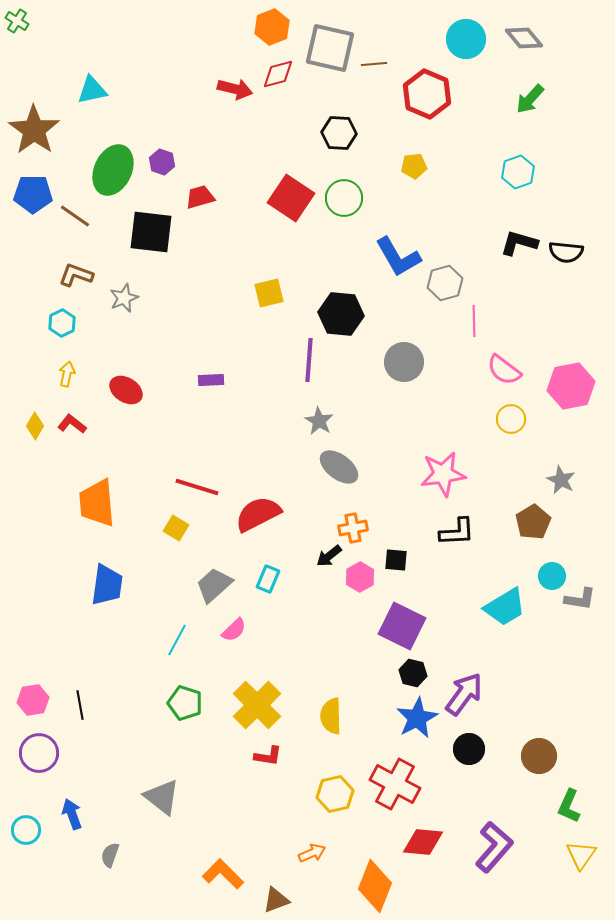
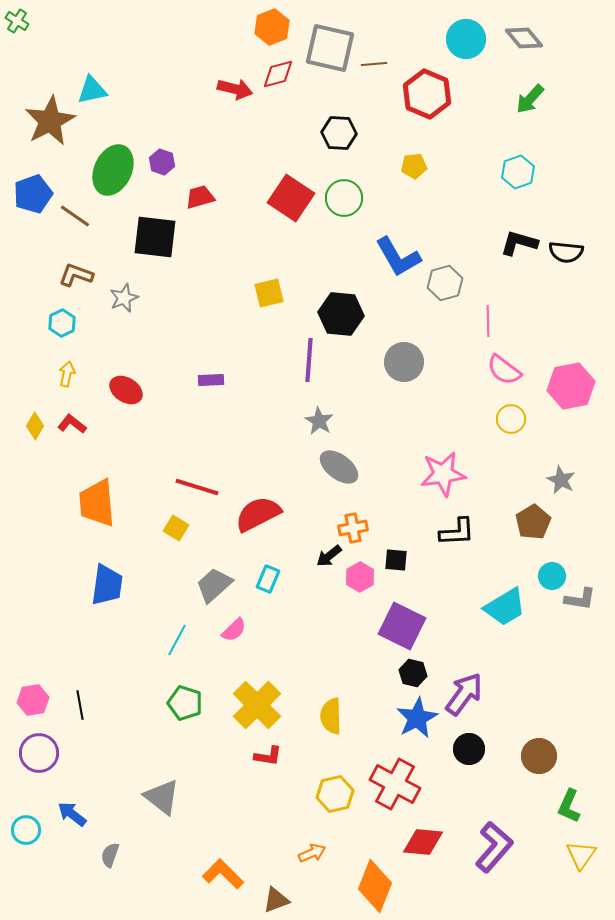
brown star at (34, 130): moved 16 px right, 9 px up; rotated 9 degrees clockwise
blue pentagon at (33, 194): rotated 21 degrees counterclockwise
black square at (151, 232): moved 4 px right, 5 px down
pink line at (474, 321): moved 14 px right
blue arrow at (72, 814): rotated 32 degrees counterclockwise
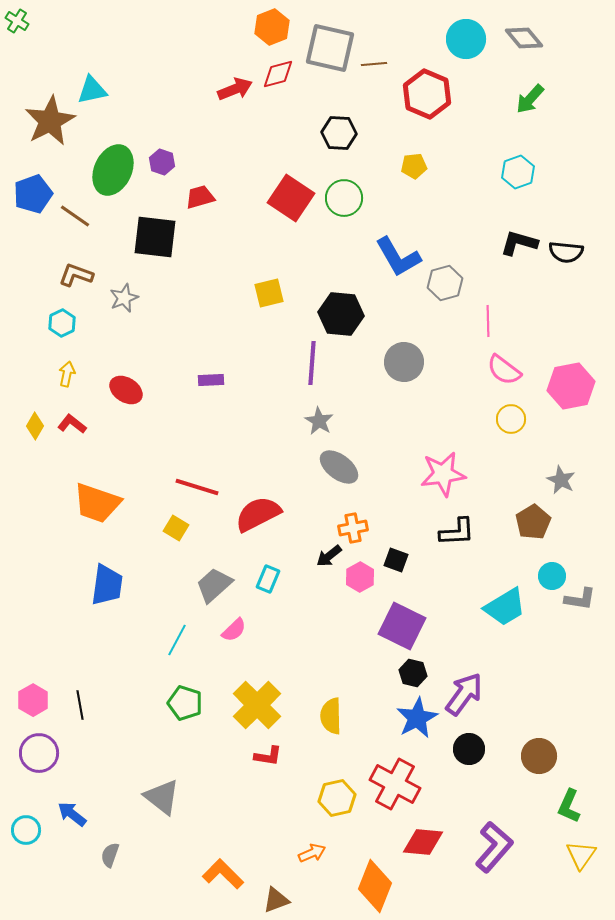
red arrow at (235, 89): rotated 36 degrees counterclockwise
purple line at (309, 360): moved 3 px right, 3 px down
orange trapezoid at (97, 503): rotated 66 degrees counterclockwise
black square at (396, 560): rotated 15 degrees clockwise
pink hexagon at (33, 700): rotated 20 degrees counterclockwise
yellow hexagon at (335, 794): moved 2 px right, 4 px down
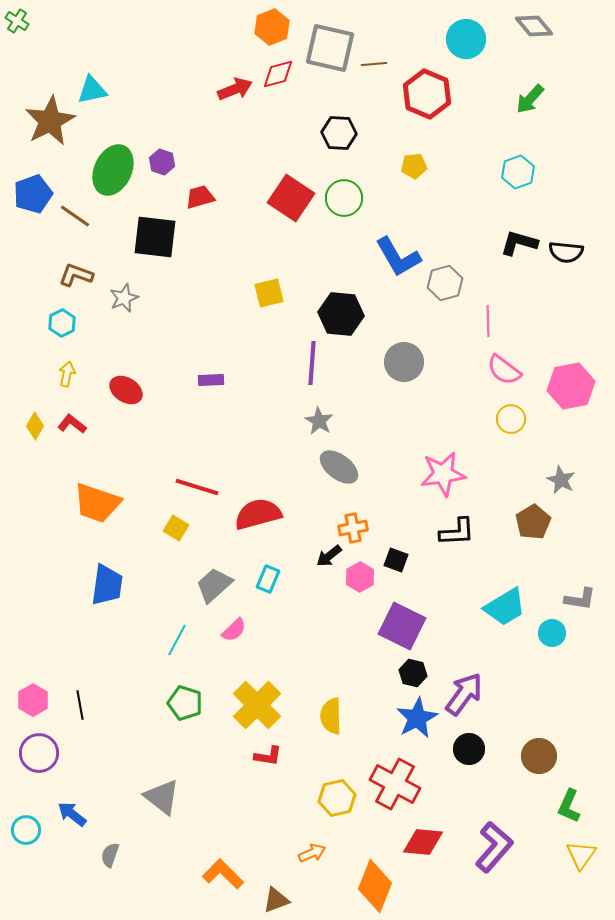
gray diamond at (524, 38): moved 10 px right, 12 px up
red semicircle at (258, 514): rotated 12 degrees clockwise
cyan circle at (552, 576): moved 57 px down
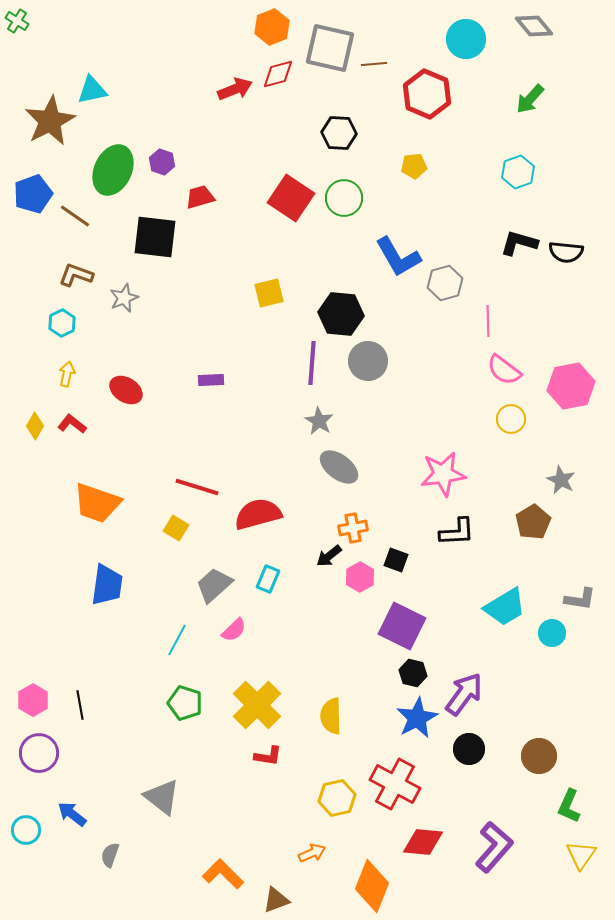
gray circle at (404, 362): moved 36 px left, 1 px up
orange diamond at (375, 886): moved 3 px left
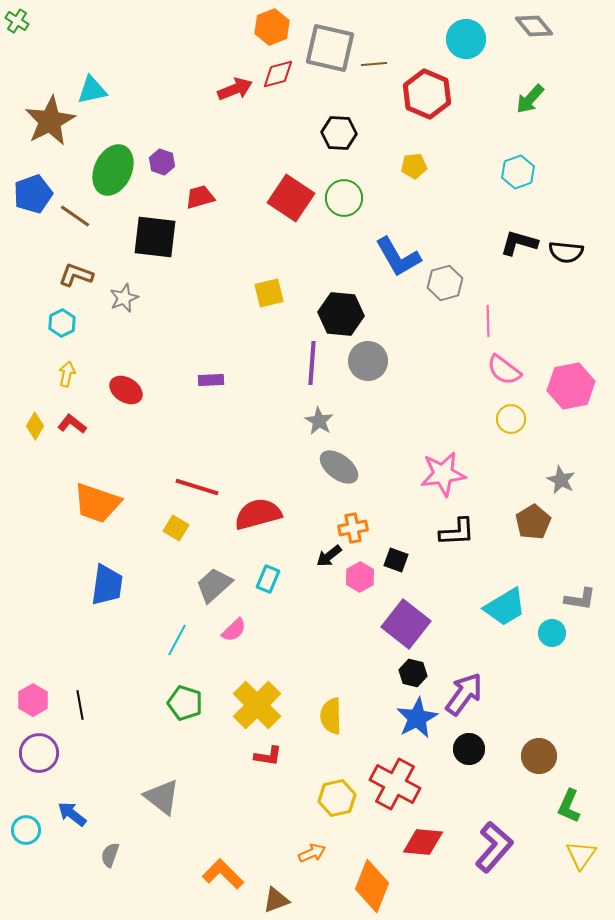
purple square at (402, 626): moved 4 px right, 2 px up; rotated 12 degrees clockwise
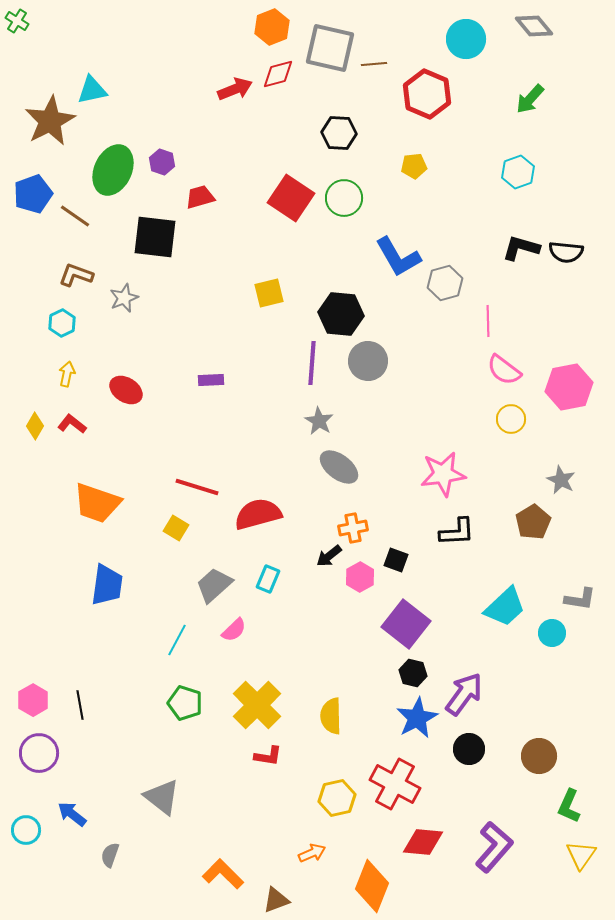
black L-shape at (519, 243): moved 2 px right, 5 px down
pink hexagon at (571, 386): moved 2 px left, 1 px down
cyan trapezoid at (505, 607): rotated 12 degrees counterclockwise
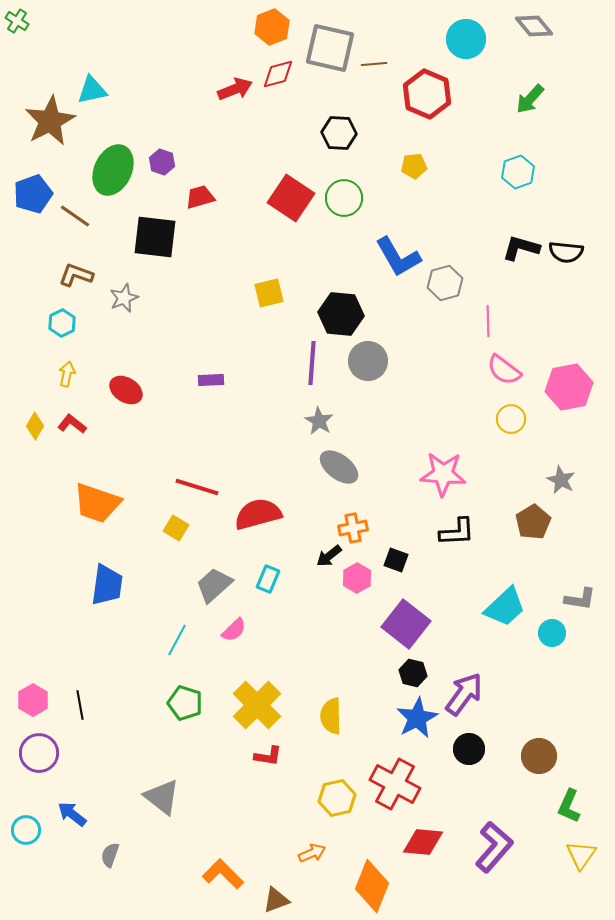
pink star at (443, 474): rotated 12 degrees clockwise
pink hexagon at (360, 577): moved 3 px left, 1 px down
